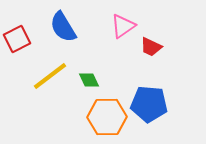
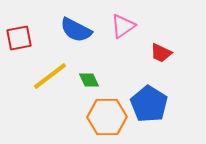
blue semicircle: moved 13 px right, 3 px down; rotated 32 degrees counterclockwise
red square: moved 2 px right, 1 px up; rotated 16 degrees clockwise
red trapezoid: moved 10 px right, 6 px down
blue pentagon: rotated 27 degrees clockwise
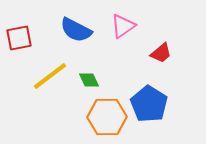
red trapezoid: rotated 65 degrees counterclockwise
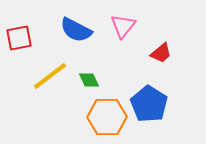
pink triangle: rotated 16 degrees counterclockwise
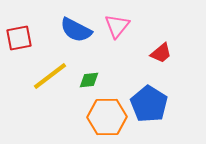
pink triangle: moved 6 px left
green diamond: rotated 70 degrees counterclockwise
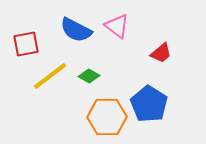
pink triangle: rotated 32 degrees counterclockwise
red square: moved 7 px right, 6 px down
green diamond: moved 4 px up; rotated 35 degrees clockwise
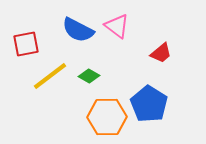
blue semicircle: moved 2 px right
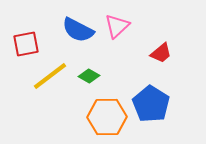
pink triangle: rotated 40 degrees clockwise
blue pentagon: moved 2 px right
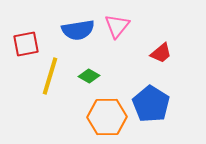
pink triangle: rotated 8 degrees counterclockwise
blue semicircle: rotated 36 degrees counterclockwise
yellow line: rotated 36 degrees counterclockwise
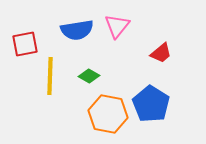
blue semicircle: moved 1 px left
red square: moved 1 px left
yellow line: rotated 15 degrees counterclockwise
orange hexagon: moved 1 px right, 3 px up; rotated 12 degrees clockwise
